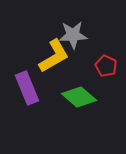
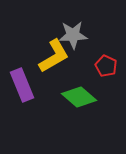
purple rectangle: moved 5 px left, 3 px up
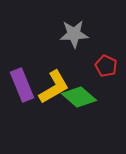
gray star: moved 1 px right, 1 px up
yellow L-shape: moved 31 px down
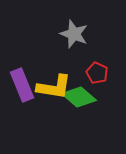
gray star: rotated 24 degrees clockwise
red pentagon: moved 9 px left, 7 px down
yellow L-shape: rotated 39 degrees clockwise
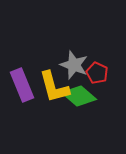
gray star: moved 31 px down
yellow L-shape: rotated 66 degrees clockwise
green diamond: moved 1 px up
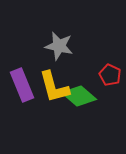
gray star: moved 15 px left, 19 px up; rotated 8 degrees counterclockwise
red pentagon: moved 13 px right, 2 px down
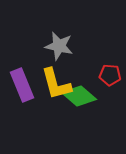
red pentagon: rotated 20 degrees counterclockwise
yellow L-shape: moved 2 px right, 3 px up
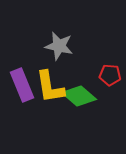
yellow L-shape: moved 6 px left, 3 px down; rotated 6 degrees clockwise
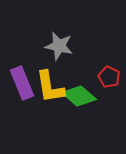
red pentagon: moved 1 px left, 2 px down; rotated 20 degrees clockwise
purple rectangle: moved 2 px up
